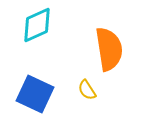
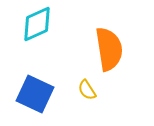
cyan diamond: moved 1 px up
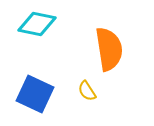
cyan diamond: rotated 36 degrees clockwise
yellow semicircle: moved 1 px down
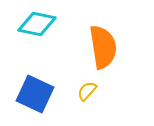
orange semicircle: moved 6 px left, 2 px up
yellow semicircle: rotated 75 degrees clockwise
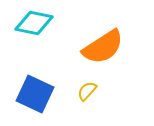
cyan diamond: moved 3 px left, 1 px up
orange semicircle: rotated 66 degrees clockwise
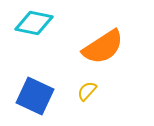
blue square: moved 2 px down
